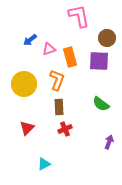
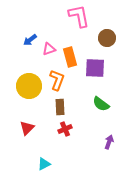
purple square: moved 4 px left, 7 px down
yellow circle: moved 5 px right, 2 px down
brown rectangle: moved 1 px right
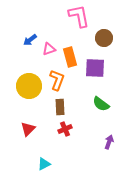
brown circle: moved 3 px left
red triangle: moved 1 px right, 1 px down
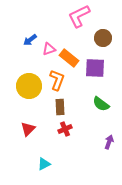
pink L-shape: rotated 105 degrees counterclockwise
brown circle: moved 1 px left
orange rectangle: moved 1 px left, 1 px down; rotated 36 degrees counterclockwise
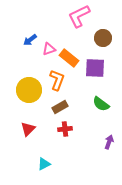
yellow circle: moved 4 px down
brown rectangle: rotated 63 degrees clockwise
red cross: rotated 16 degrees clockwise
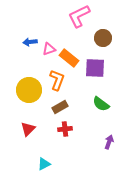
blue arrow: moved 2 px down; rotated 32 degrees clockwise
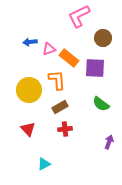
orange L-shape: rotated 25 degrees counterclockwise
red triangle: rotated 28 degrees counterclockwise
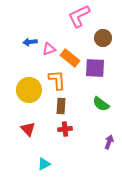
orange rectangle: moved 1 px right
brown rectangle: moved 1 px right, 1 px up; rotated 56 degrees counterclockwise
